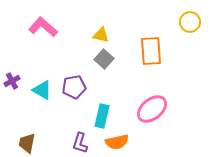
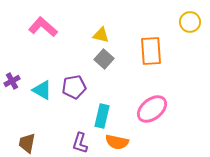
orange semicircle: rotated 25 degrees clockwise
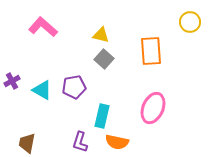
pink ellipse: moved 1 px right, 1 px up; rotated 28 degrees counterclockwise
purple L-shape: moved 1 px up
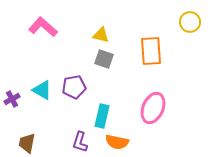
gray square: rotated 24 degrees counterclockwise
purple cross: moved 18 px down
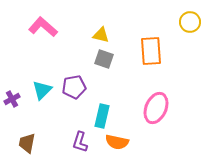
cyan triangle: rotated 45 degrees clockwise
pink ellipse: moved 3 px right
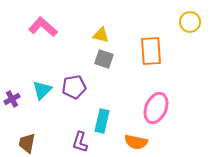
cyan rectangle: moved 5 px down
orange semicircle: moved 19 px right
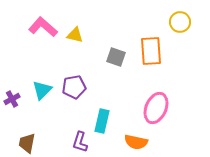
yellow circle: moved 10 px left
yellow triangle: moved 26 px left
gray square: moved 12 px right, 2 px up
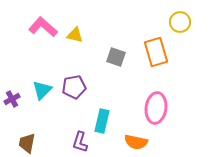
orange rectangle: moved 5 px right, 1 px down; rotated 12 degrees counterclockwise
pink ellipse: rotated 16 degrees counterclockwise
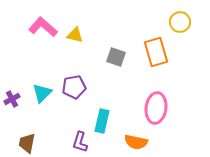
cyan triangle: moved 3 px down
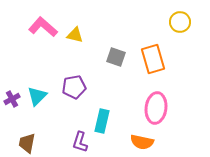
orange rectangle: moved 3 px left, 7 px down
cyan triangle: moved 5 px left, 3 px down
orange semicircle: moved 6 px right
